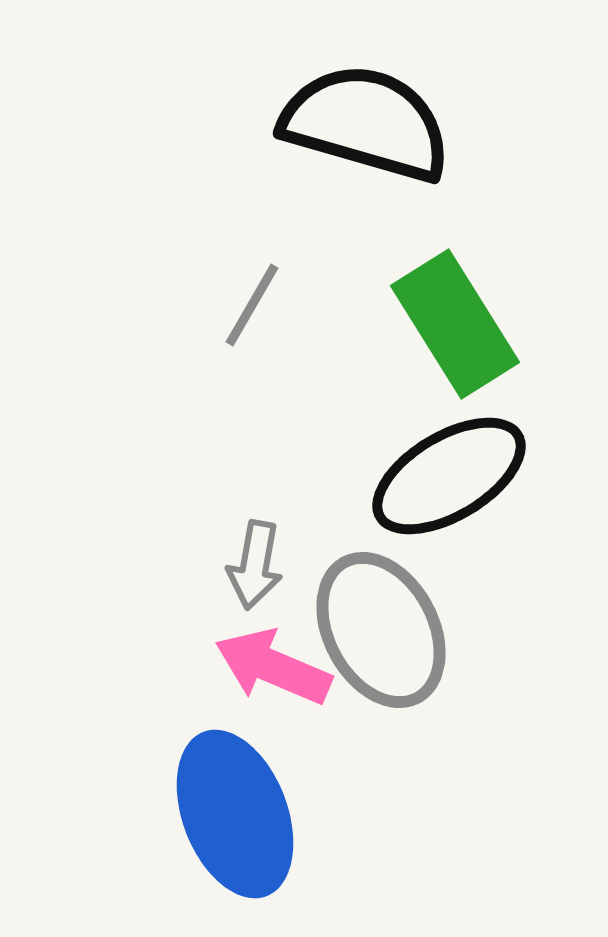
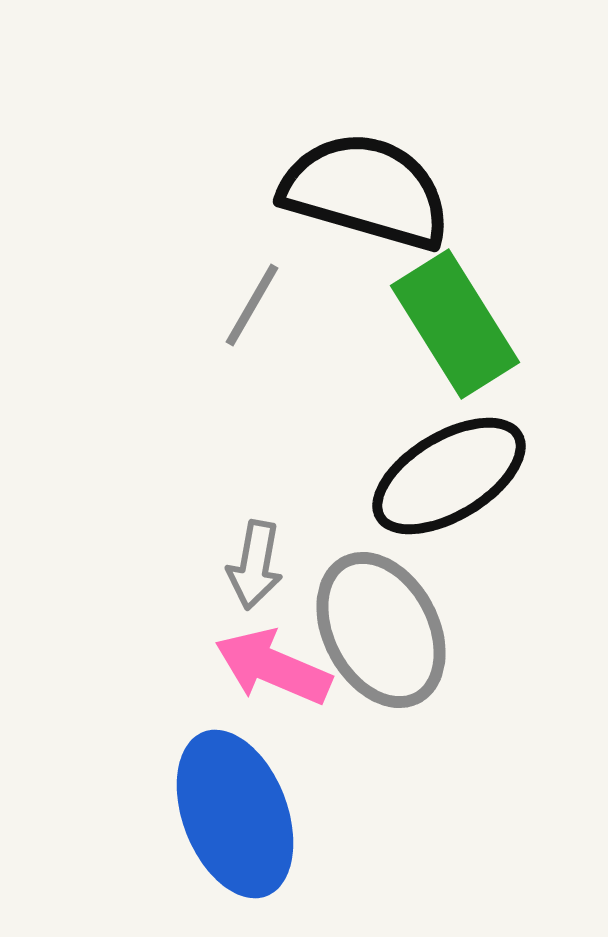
black semicircle: moved 68 px down
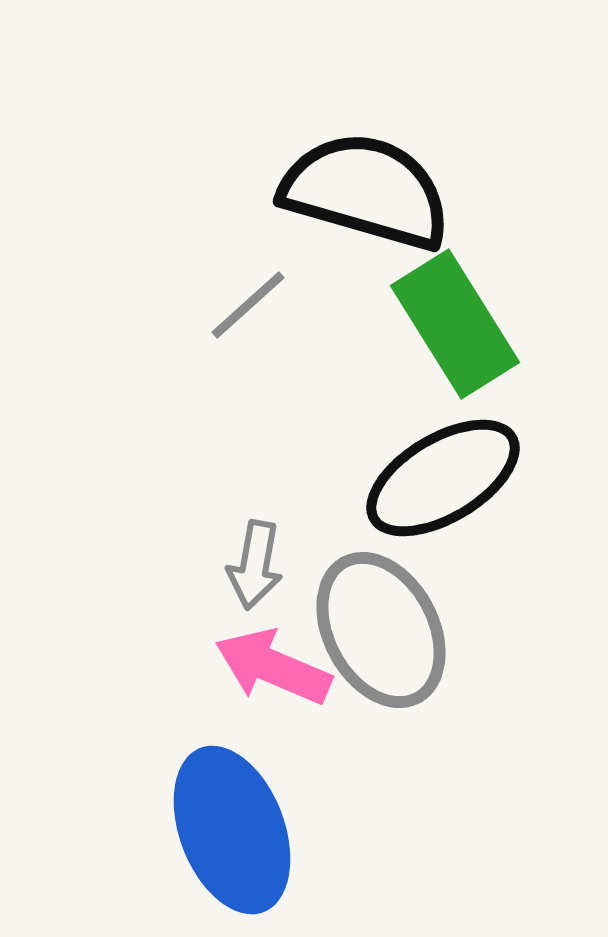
gray line: moved 4 px left; rotated 18 degrees clockwise
black ellipse: moved 6 px left, 2 px down
blue ellipse: moved 3 px left, 16 px down
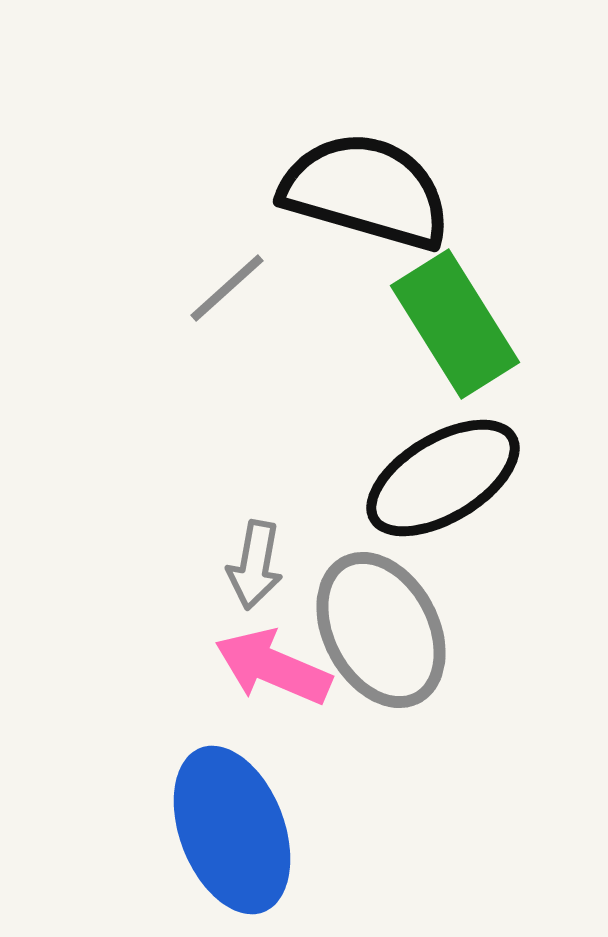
gray line: moved 21 px left, 17 px up
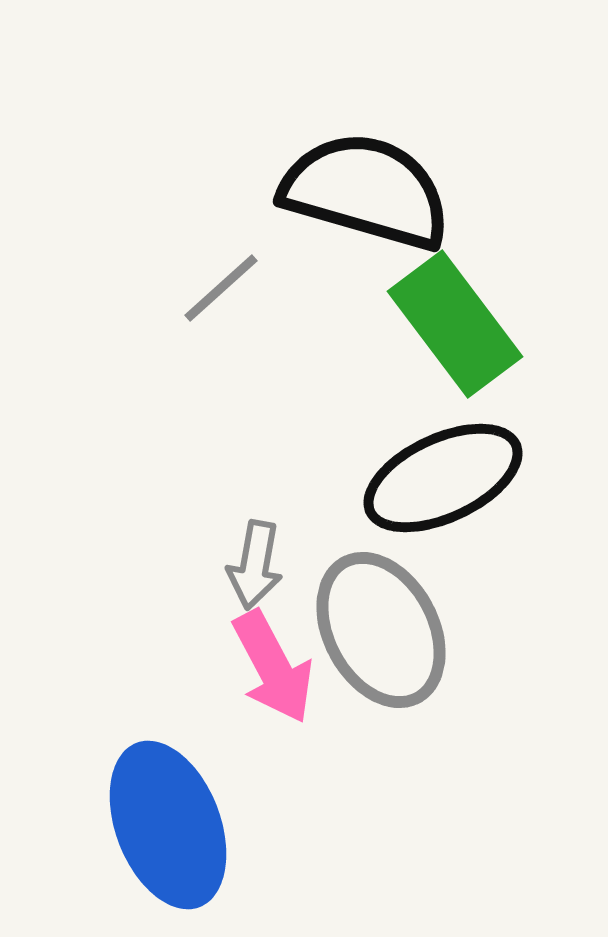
gray line: moved 6 px left
green rectangle: rotated 5 degrees counterclockwise
black ellipse: rotated 6 degrees clockwise
pink arrow: rotated 141 degrees counterclockwise
blue ellipse: moved 64 px left, 5 px up
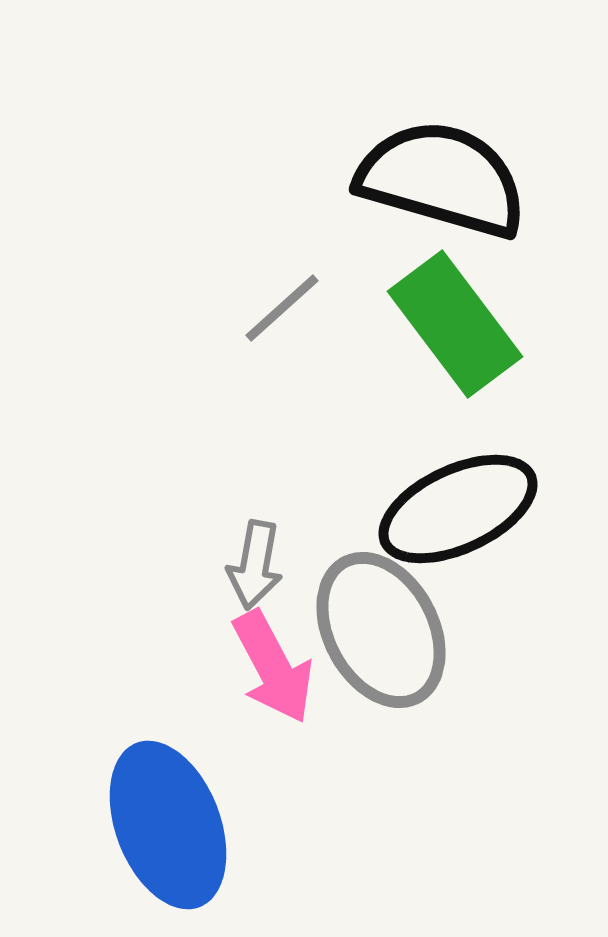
black semicircle: moved 76 px right, 12 px up
gray line: moved 61 px right, 20 px down
black ellipse: moved 15 px right, 31 px down
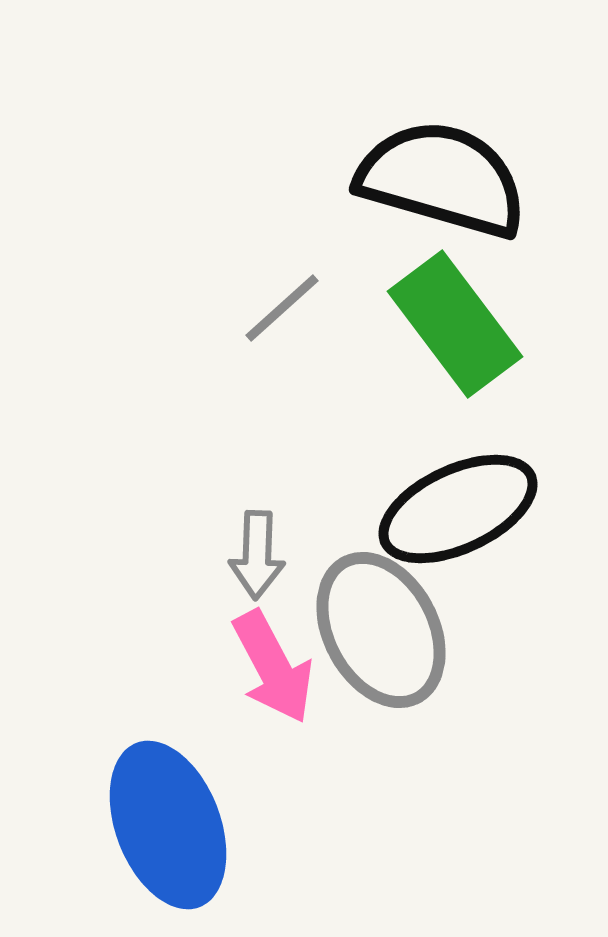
gray arrow: moved 2 px right, 10 px up; rotated 8 degrees counterclockwise
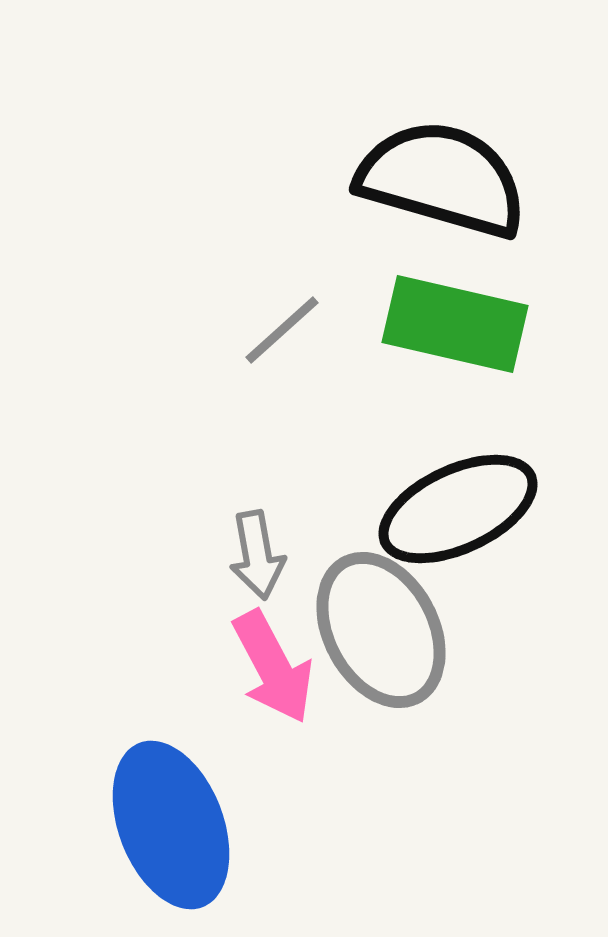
gray line: moved 22 px down
green rectangle: rotated 40 degrees counterclockwise
gray arrow: rotated 12 degrees counterclockwise
blue ellipse: moved 3 px right
